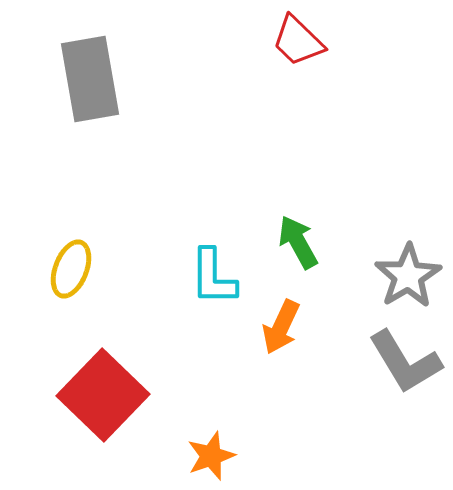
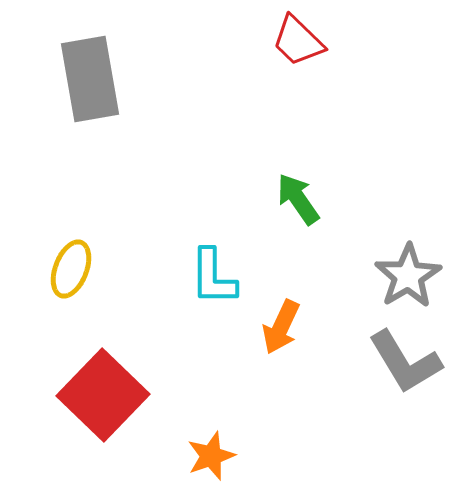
green arrow: moved 43 px up; rotated 6 degrees counterclockwise
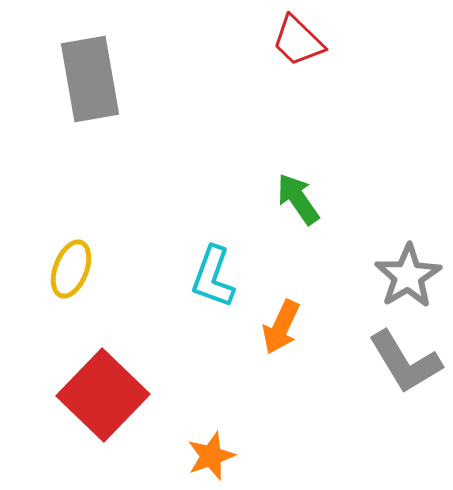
cyan L-shape: rotated 20 degrees clockwise
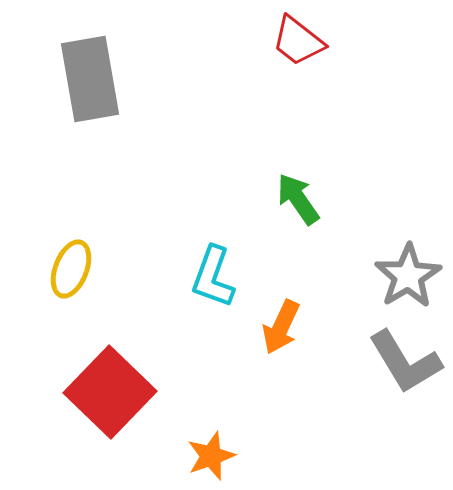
red trapezoid: rotated 6 degrees counterclockwise
red square: moved 7 px right, 3 px up
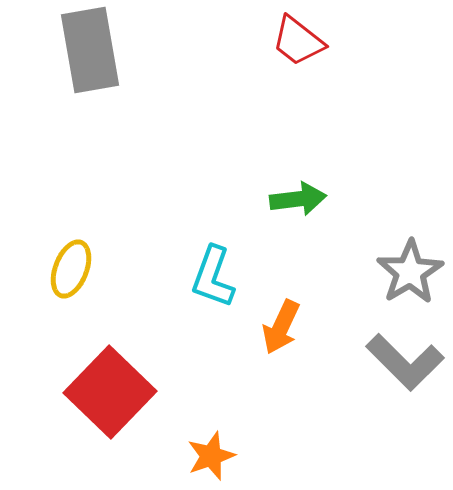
gray rectangle: moved 29 px up
green arrow: rotated 118 degrees clockwise
gray star: moved 2 px right, 4 px up
gray L-shape: rotated 14 degrees counterclockwise
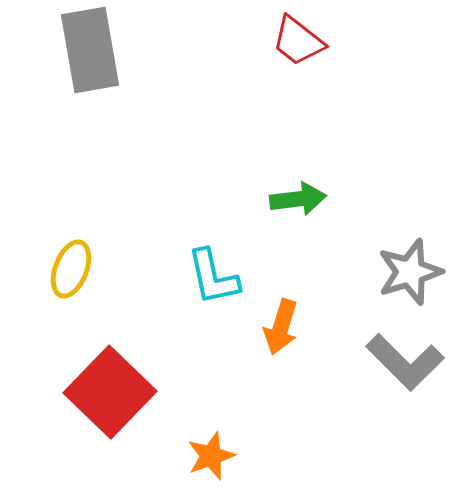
gray star: rotated 14 degrees clockwise
cyan L-shape: rotated 32 degrees counterclockwise
orange arrow: rotated 8 degrees counterclockwise
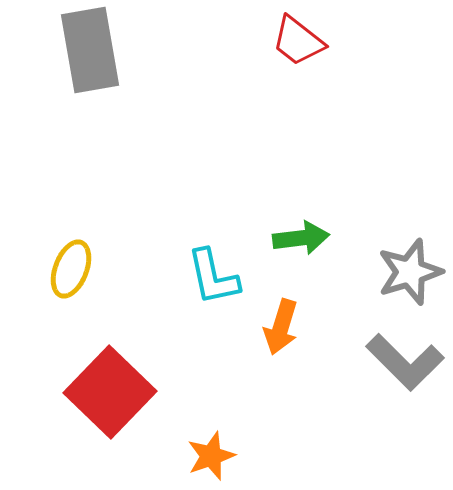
green arrow: moved 3 px right, 39 px down
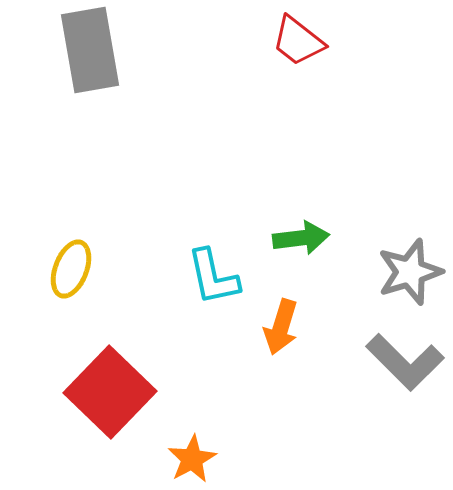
orange star: moved 19 px left, 3 px down; rotated 9 degrees counterclockwise
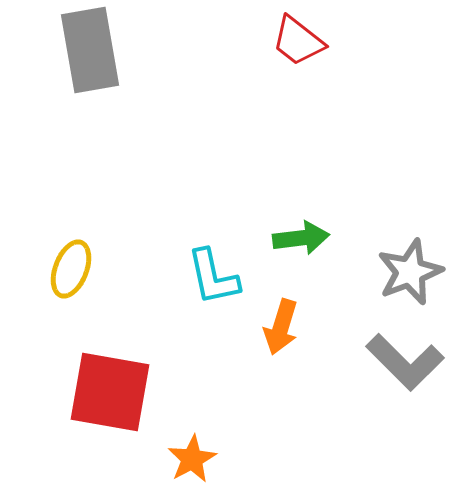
gray star: rotated 4 degrees counterclockwise
red square: rotated 34 degrees counterclockwise
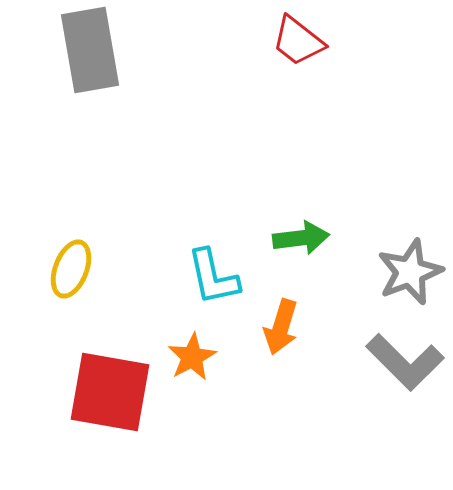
orange star: moved 102 px up
